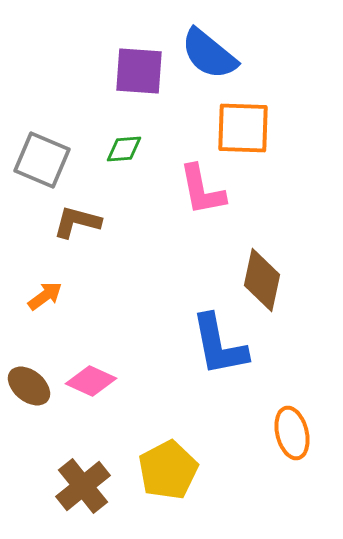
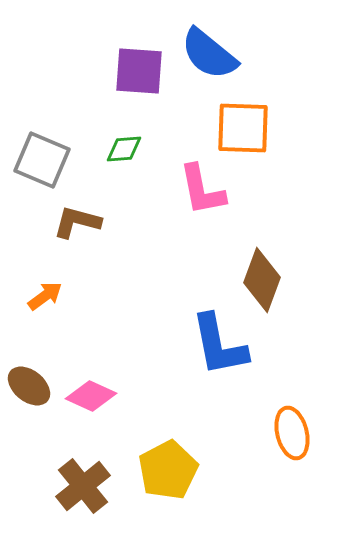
brown diamond: rotated 8 degrees clockwise
pink diamond: moved 15 px down
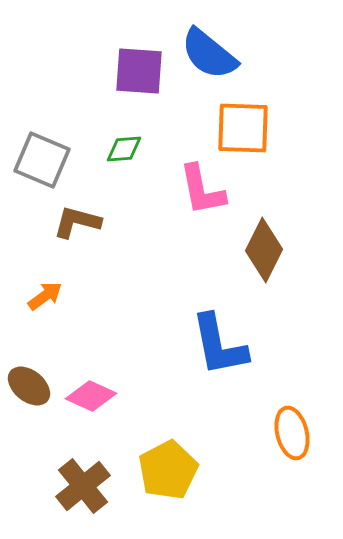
brown diamond: moved 2 px right, 30 px up; rotated 6 degrees clockwise
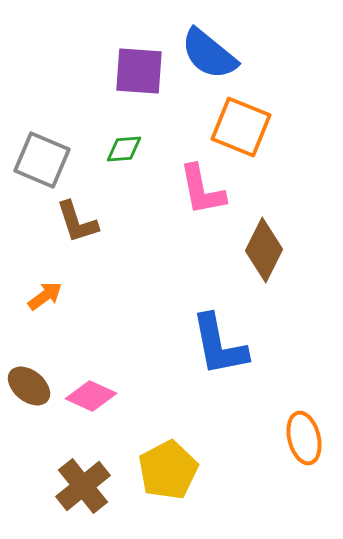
orange square: moved 2 px left, 1 px up; rotated 20 degrees clockwise
brown L-shape: rotated 123 degrees counterclockwise
orange ellipse: moved 12 px right, 5 px down
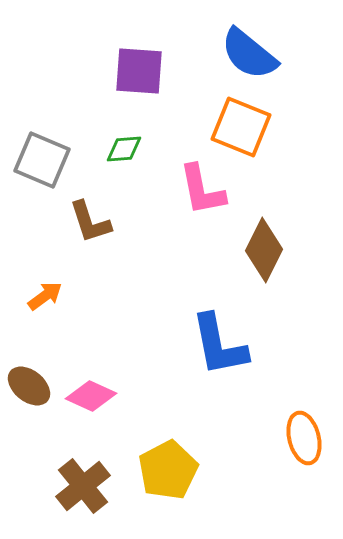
blue semicircle: moved 40 px right
brown L-shape: moved 13 px right
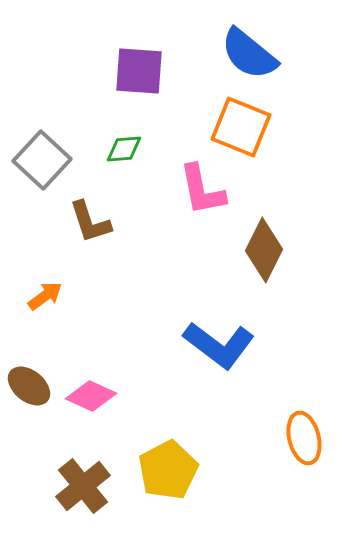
gray square: rotated 20 degrees clockwise
blue L-shape: rotated 42 degrees counterclockwise
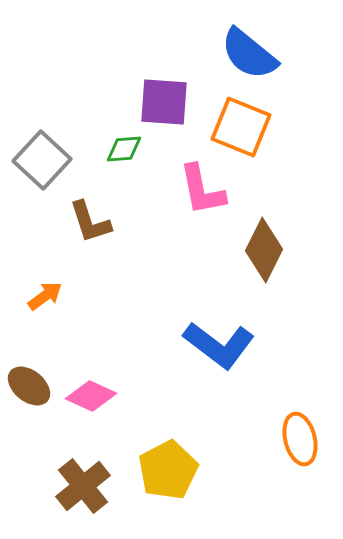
purple square: moved 25 px right, 31 px down
orange ellipse: moved 4 px left, 1 px down
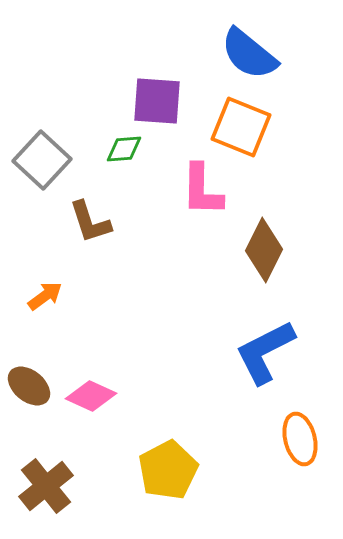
purple square: moved 7 px left, 1 px up
pink L-shape: rotated 12 degrees clockwise
blue L-shape: moved 46 px right, 7 px down; rotated 116 degrees clockwise
brown cross: moved 37 px left
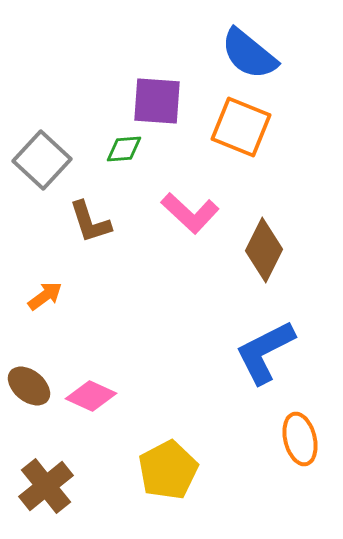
pink L-shape: moved 12 px left, 23 px down; rotated 48 degrees counterclockwise
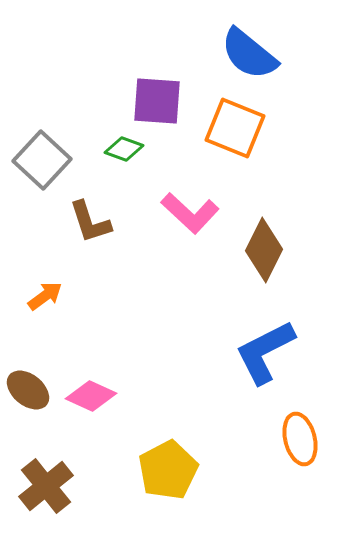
orange square: moved 6 px left, 1 px down
green diamond: rotated 24 degrees clockwise
brown ellipse: moved 1 px left, 4 px down
